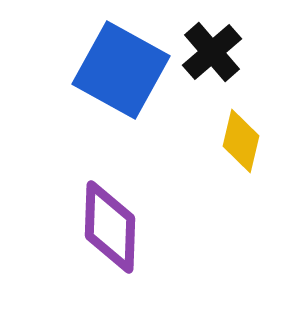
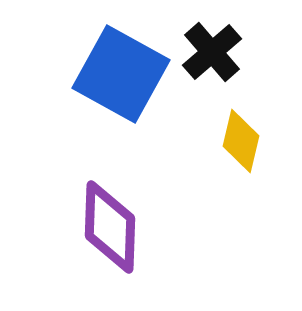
blue square: moved 4 px down
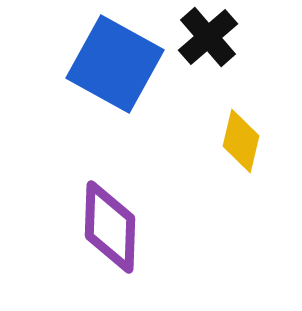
black cross: moved 4 px left, 15 px up
blue square: moved 6 px left, 10 px up
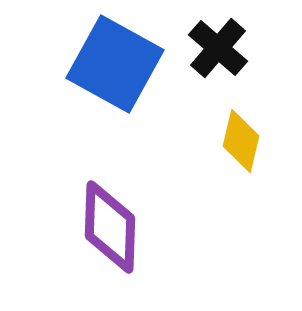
black cross: moved 10 px right, 11 px down; rotated 8 degrees counterclockwise
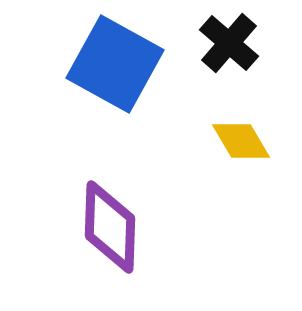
black cross: moved 11 px right, 5 px up
yellow diamond: rotated 44 degrees counterclockwise
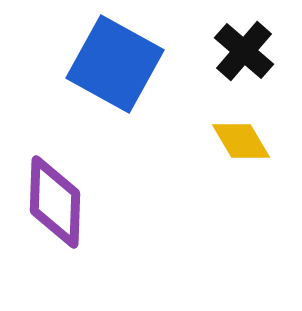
black cross: moved 15 px right, 8 px down
purple diamond: moved 55 px left, 25 px up
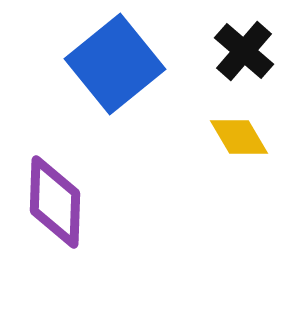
blue square: rotated 22 degrees clockwise
yellow diamond: moved 2 px left, 4 px up
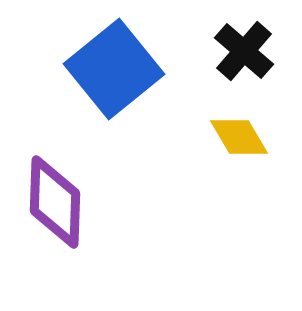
blue square: moved 1 px left, 5 px down
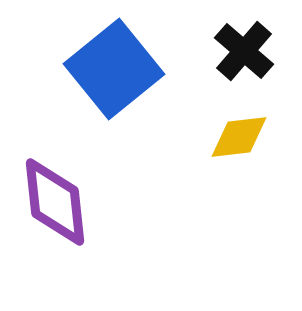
yellow diamond: rotated 66 degrees counterclockwise
purple diamond: rotated 8 degrees counterclockwise
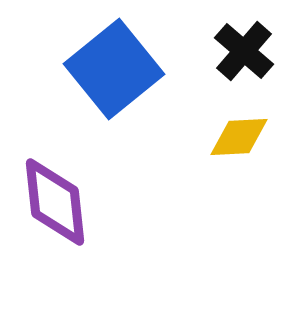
yellow diamond: rotated 4 degrees clockwise
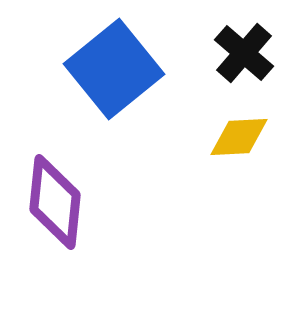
black cross: moved 2 px down
purple diamond: rotated 12 degrees clockwise
